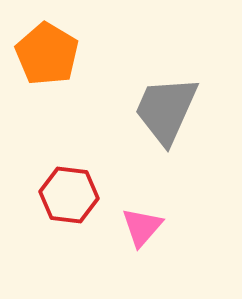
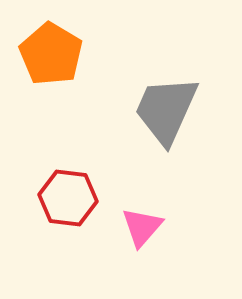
orange pentagon: moved 4 px right
red hexagon: moved 1 px left, 3 px down
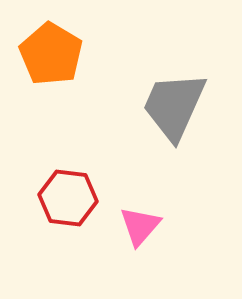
gray trapezoid: moved 8 px right, 4 px up
pink triangle: moved 2 px left, 1 px up
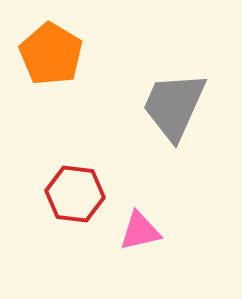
red hexagon: moved 7 px right, 4 px up
pink triangle: moved 5 px down; rotated 36 degrees clockwise
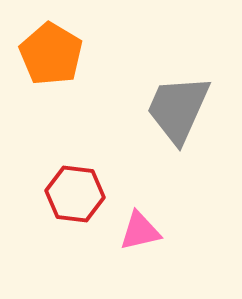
gray trapezoid: moved 4 px right, 3 px down
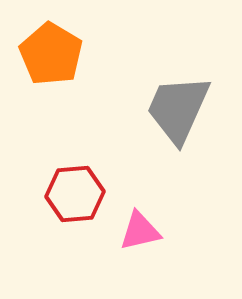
red hexagon: rotated 12 degrees counterclockwise
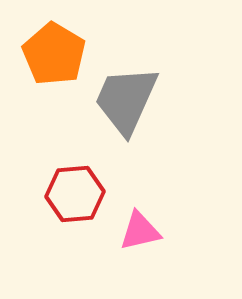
orange pentagon: moved 3 px right
gray trapezoid: moved 52 px left, 9 px up
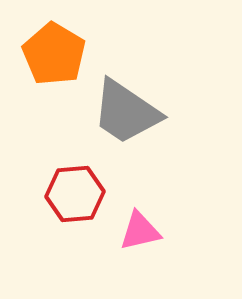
gray trapezoid: moved 12 px down; rotated 80 degrees counterclockwise
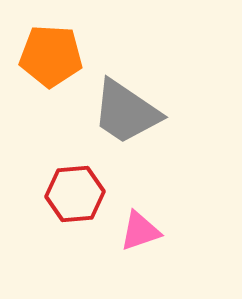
orange pentagon: moved 3 px left, 2 px down; rotated 28 degrees counterclockwise
pink triangle: rotated 6 degrees counterclockwise
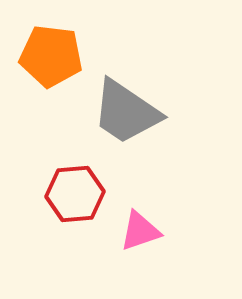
orange pentagon: rotated 4 degrees clockwise
